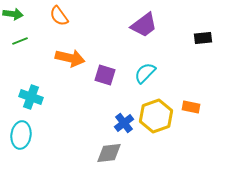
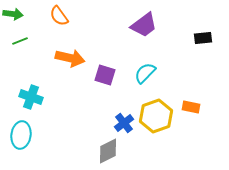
gray diamond: moved 1 px left, 2 px up; rotated 20 degrees counterclockwise
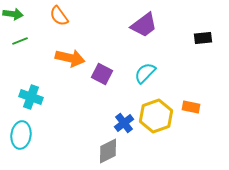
purple square: moved 3 px left, 1 px up; rotated 10 degrees clockwise
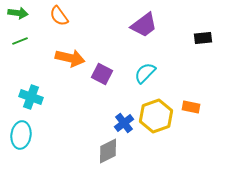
green arrow: moved 5 px right, 1 px up
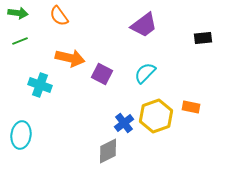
cyan cross: moved 9 px right, 12 px up
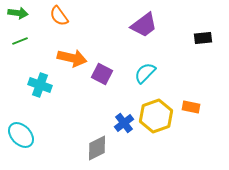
orange arrow: moved 2 px right
cyan ellipse: rotated 52 degrees counterclockwise
gray diamond: moved 11 px left, 3 px up
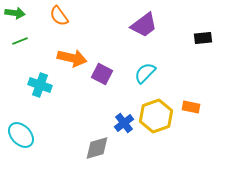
green arrow: moved 3 px left
gray diamond: rotated 12 degrees clockwise
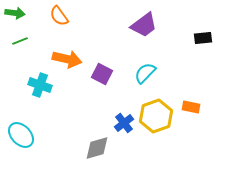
orange arrow: moved 5 px left, 1 px down
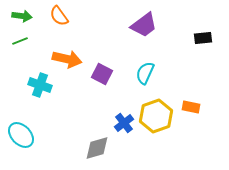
green arrow: moved 7 px right, 3 px down
cyan semicircle: rotated 20 degrees counterclockwise
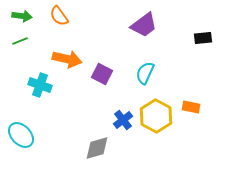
yellow hexagon: rotated 12 degrees counterclockwise
blue cross: moved 1 px left, 3 px up
